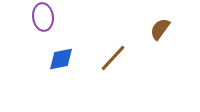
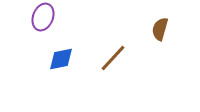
purple ellipse: rotated 28 degrees clockwise
brown semicircle: rotated 20 degrees counterclockwise
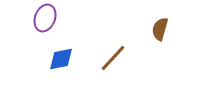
purple ellipse: moved 2 px right, 1 px down
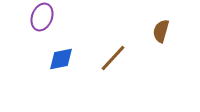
purple ellipse: moved 3 px left, 1 px up
brown semicircle: moved 1 px right, 2 px down
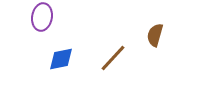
purple ellipse: rotated 12 degrees counterclockwise
brown semicircle: moved 6 px left, 4 px down
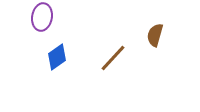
blue diamond: moved 4 px left, 2 px up; rotated 24 degrees counterclockwise
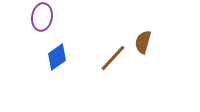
brown semicircle: moved 12 px left, 7 px down
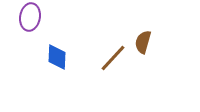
purple ellipse: moved 12 px left
blue diamond: rotated 52 degrees counterclockwise
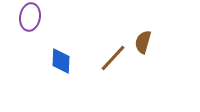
blue diamond: moved 4 px right, 4 px down
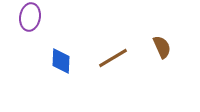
brown semicircle: moved 19 px right, 5 px down; rotated 140 degrees clockwise
brown line: rotated 16 degrees clockwise
